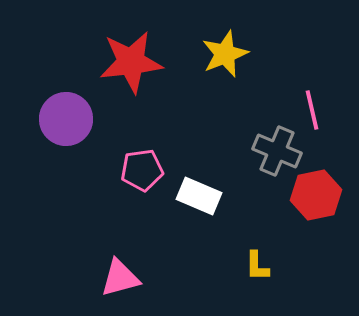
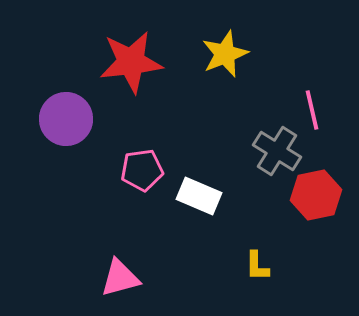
gray cross: rotated 9 degrees clockwise
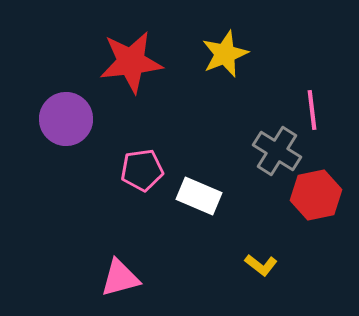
pink line: rotated 6 degrees clockwise
yellow L-shape: moved 4 px right, 1 px up; rotated 52 degrees counterclockwise
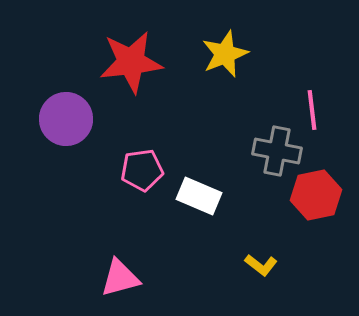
gray cross: rotated 21 degrees counterclockwise
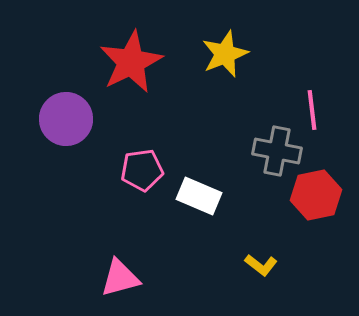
red star: rotated 20 degrees counterclockwise
